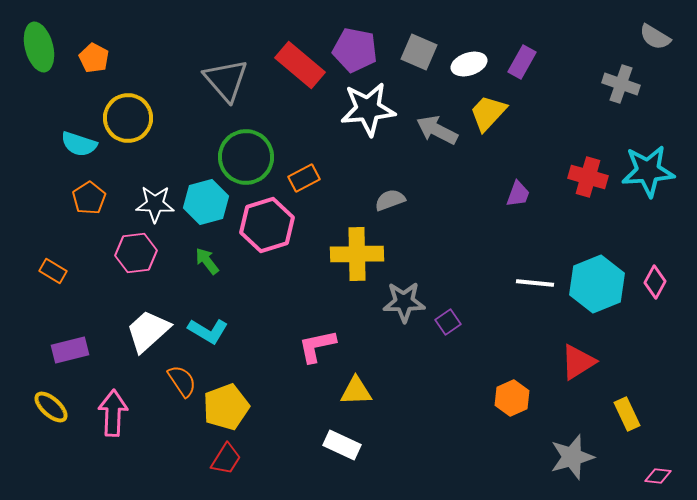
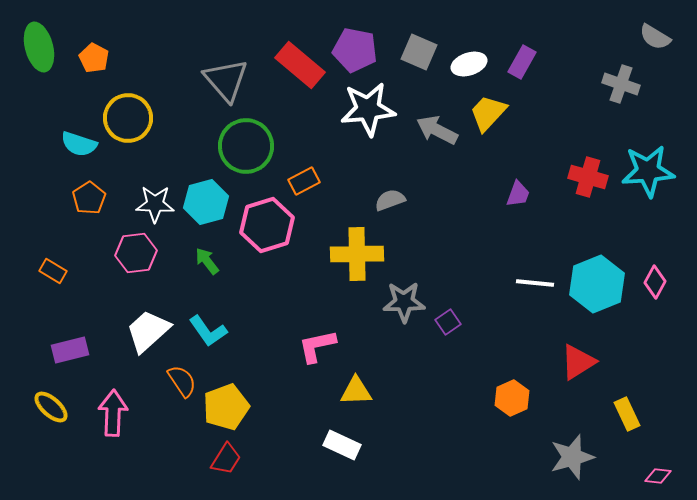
green circle at (246, 157): moved 11 px up
orange rectangle at (304, 178): moved 3 px down
cyan L-shape at (208, 331): rotated 24 degrees clockwise
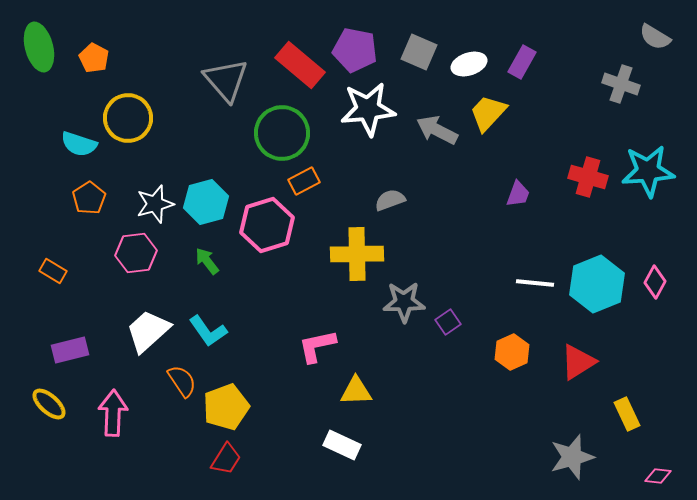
green circle at (246, 146): moved 36 px right, 13 px up
white star at (155, 204): rotated 18 degrees counterclockwise
orange hexagon at (512, 398): moved 46 px up
yellow ellipse at (51, 407): moved 2 px left, 3 px up
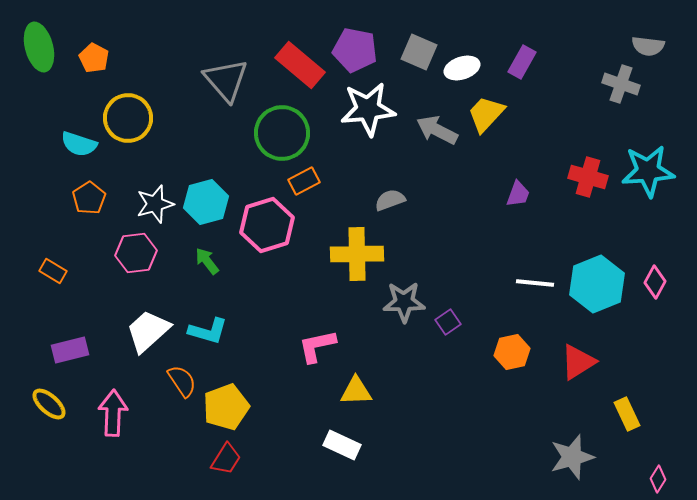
gray semicircle at (655, 37): moved 7 px left, 9 px down; rotated 24 degrees counterclockwise
white ellipse at (469, 64): moved 7 px left, 4 px down
yellow trapezoid at (488, 113): moved 2 px left, 1 px down
cyan L-shape at (208, 331): rotated 39 degrees counterclockwise
orange hexagon at (512, 352): rotated 12 degrees clockwise
pink diamond at (658, 476): moved 3 px down; rotated 64 degrees counterclockwise
